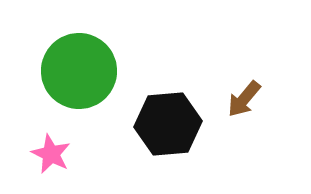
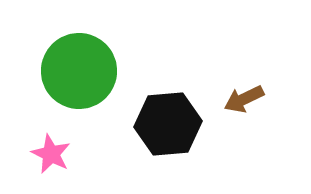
brown arrow: rotated 24 degrees clockwise
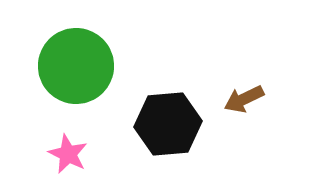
green circle: moved 3 px left, 5 px up
pink star: moved 17 px right
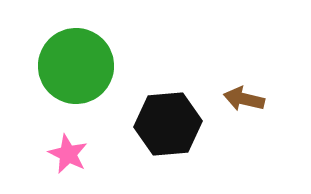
brown arrow: rotated 39 degrees clockwise
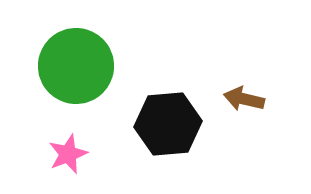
pink star: rotated 24 degrees clockwise
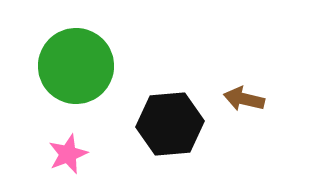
black hexagon: moved 2 px right
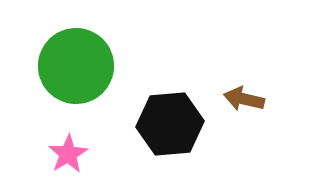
pink star: rotated 9 degrees counterclockwise
